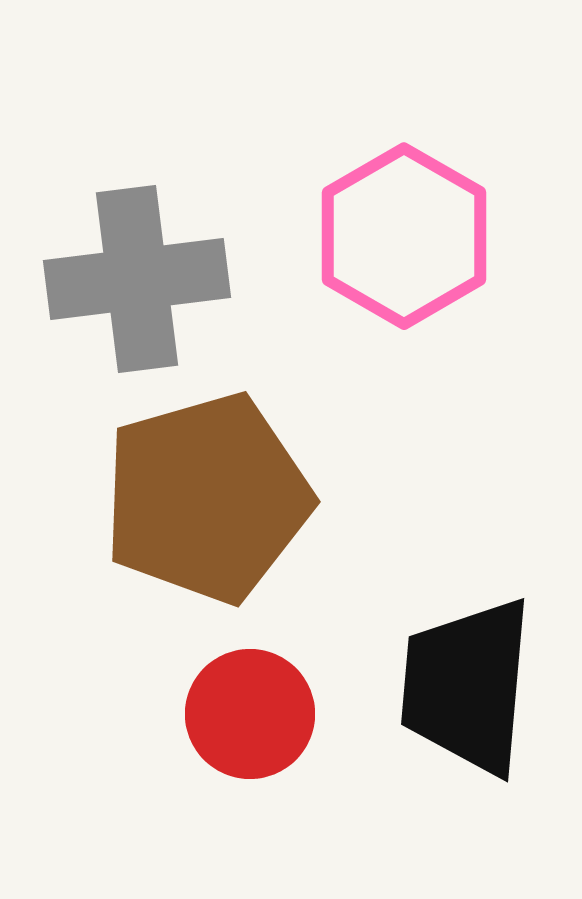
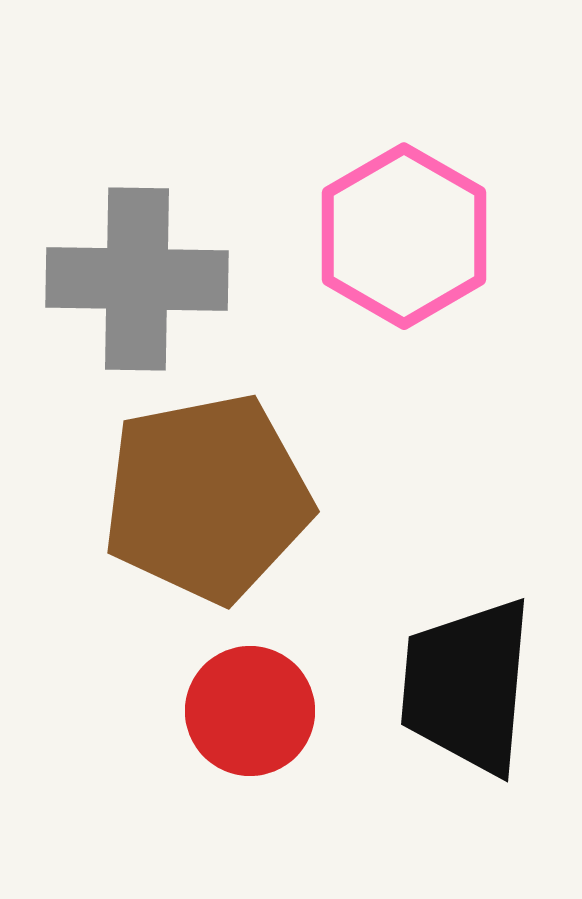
gray cross: rotated 8 degrees clockwise
brown pentagon: rotated 5 degrees clockwise
red circle: moved 3 px up
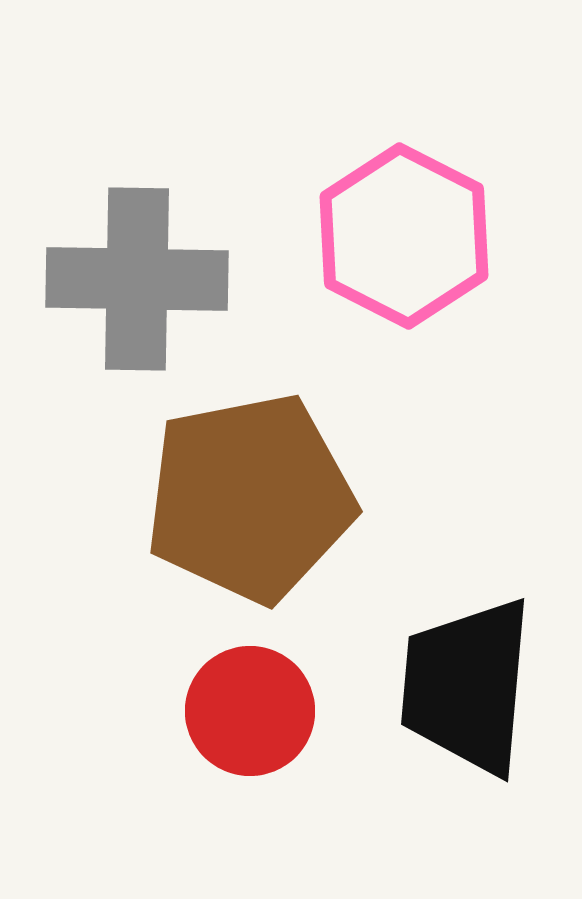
pink hexagon: rotated 3 degrees counterclockwise
brown pentagon: moved 43 px right
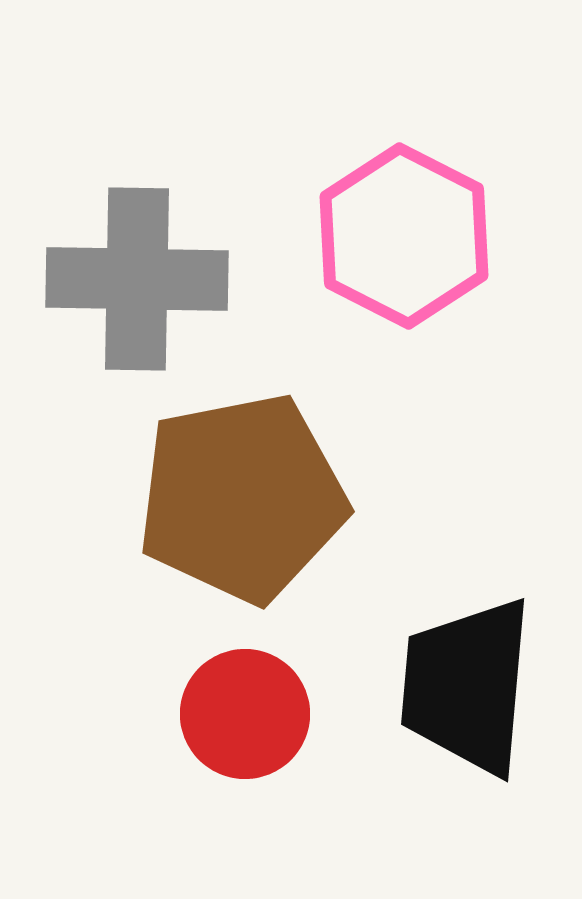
brown pentagon: moved 8 px left
red circle: moved 5 px left, 3 px down
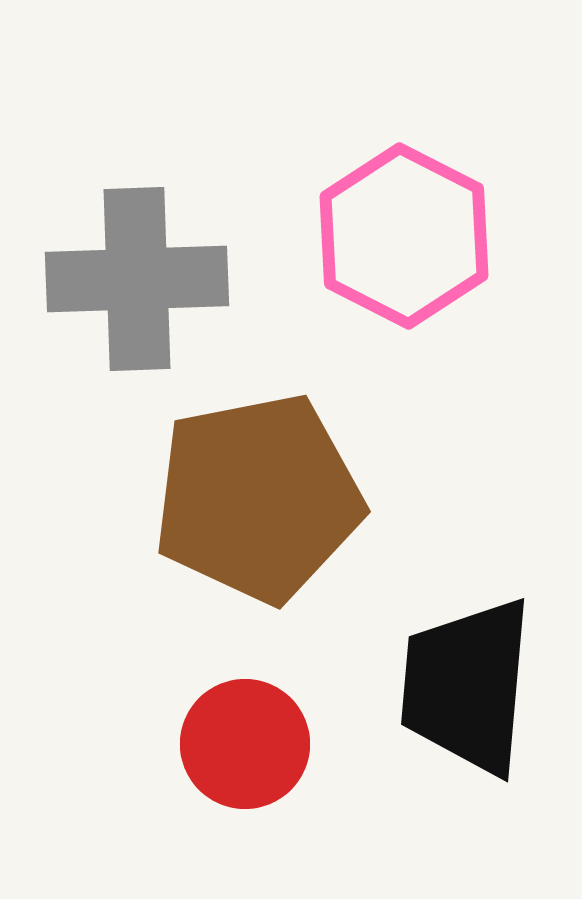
gray cross: rotated 3 degrees counterclockwise
brown pentagon: moved 16 px right
red circle: moved 30 px down
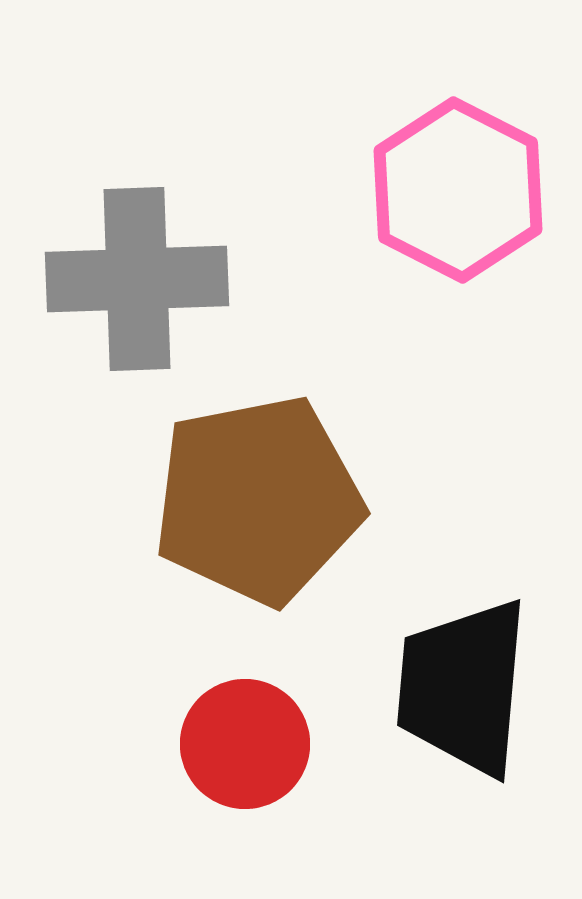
pink hexagon: moved 54 px right, 46 px up
brown pentagon: moved 2 px down
black trapezoid: moved 4 px left, 1 px down
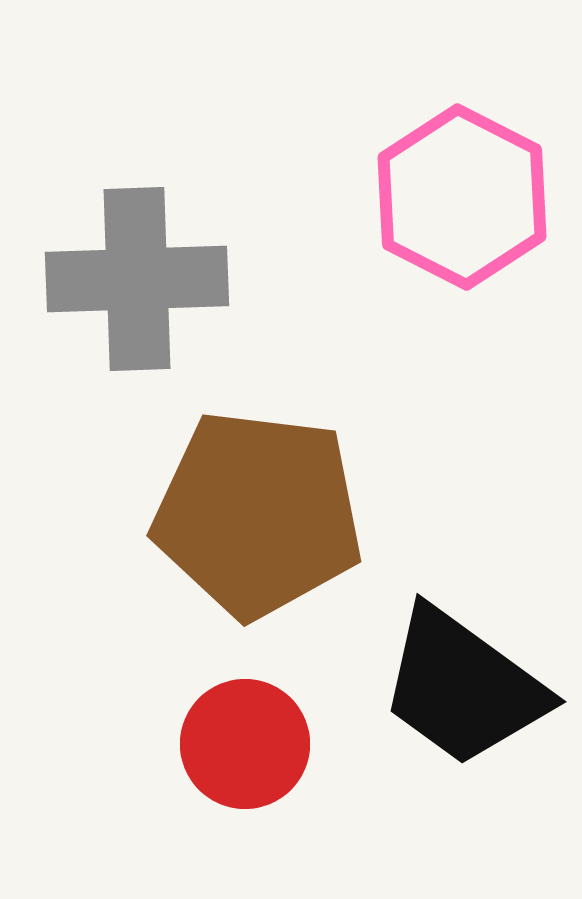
pink hexagon: moved 4 px right, 7 px down
brown pentagon: moved 14 px down; rotated 18 degrees clockwise
black trapezoid: rotated 59 degrees counterclockwise
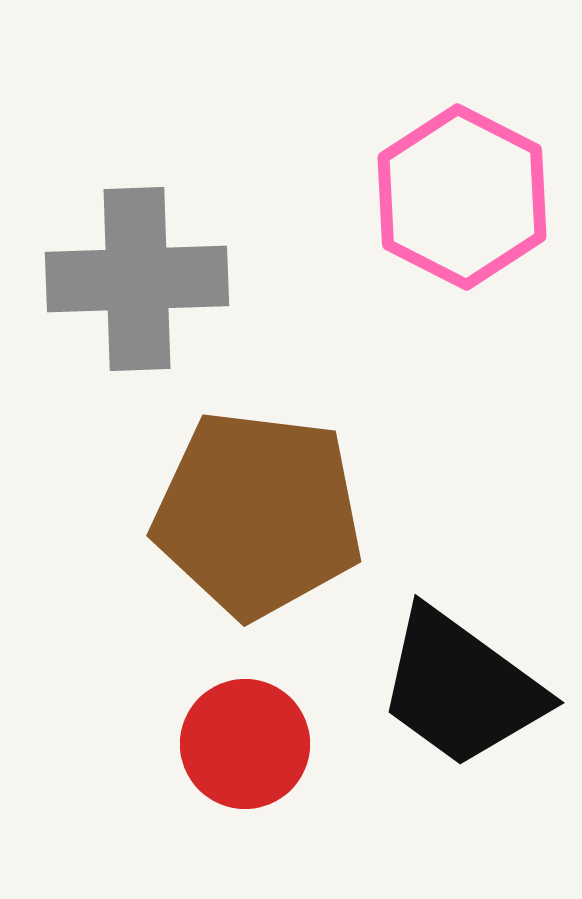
black trapezoid: moved 2 px left, 1 px down
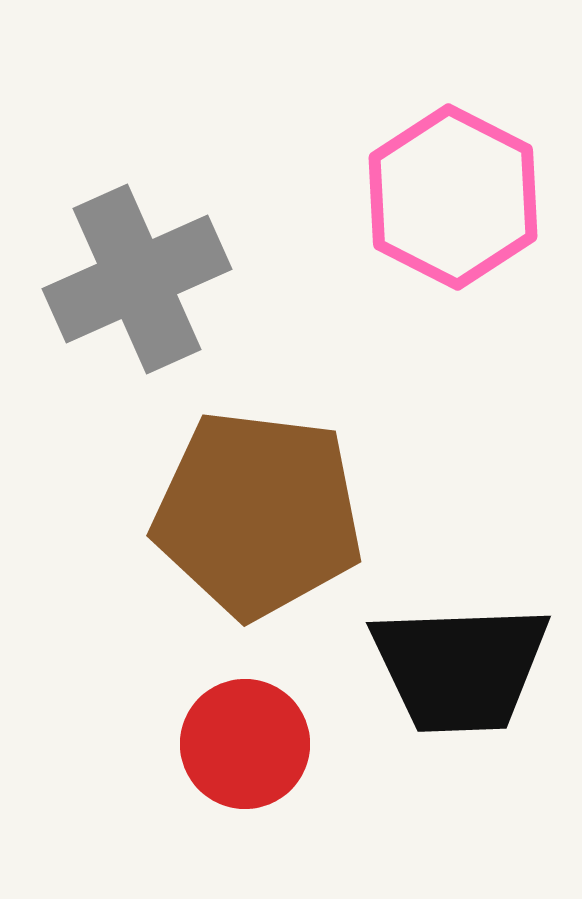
pink hexagon: moved 9 px left
gray cross: rotated 22 degrees counterclockwise
black trapezoid: moved 1 px left, 20 px up; rotated 38 degrees counterclockwise
